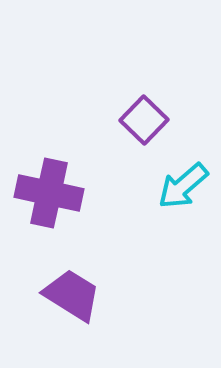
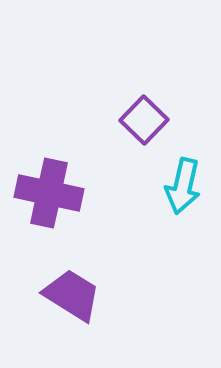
cyan arrow: rotated 36 degrees counterclockwise
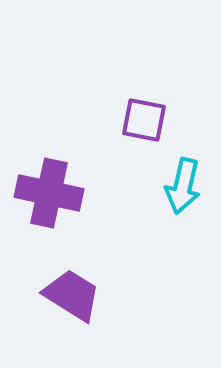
purple square: rotated 33 degrees counterclockwise
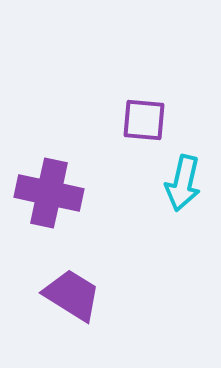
purple square: rotated 6 degrees counterclockwise
cyan arrow: moved 3 px up
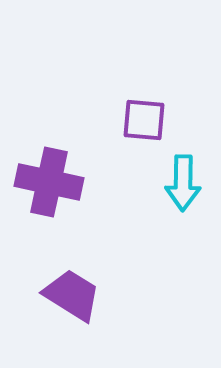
cyan arrow: rotated 12 degrees counterclockwise
purple cross: moved 11 px up
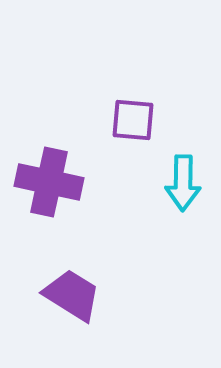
purple square: moved 11 px left
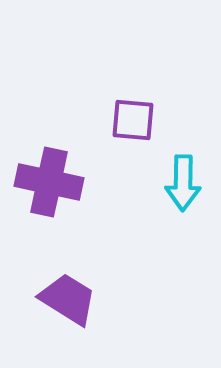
purple trapezoid: moved 4 px left, 4 px down
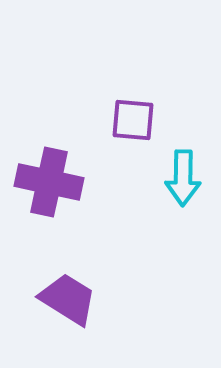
cyan arrow: moved 5 px up
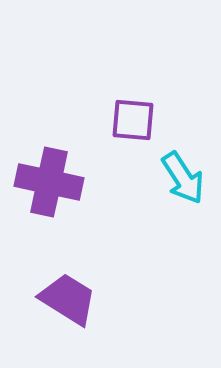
cyan arrow: rotated 34 degrees counterclockwise
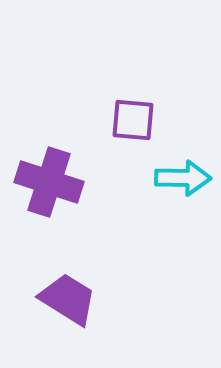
cyan arrow: rotated 56 degrees counterclockwise
purple cross: rotated 6 degrees clockwise
